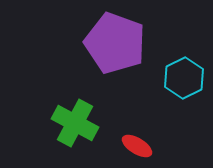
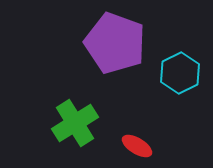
cyan hexagon: moved 4 px left, 5 px up
green cross: rotated 30 degrees clockwise
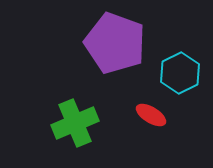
green cross: rotated 9 degrees clockwise
red ellipse: moved 14 px right, 31 px up
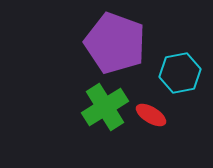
cyan hexagon: rotated 15 degrees clockwise
green cross: moved 30 px right, 16 px up; rotated 9 degrees counterclockwise
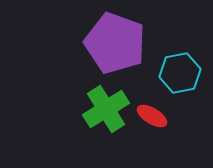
green cross: moved 1 px right, 2 px down
red ellipse: moved 1 px right, 1 px down
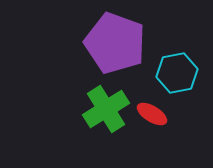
cyan hexagon: moved 3 px left
red ellipse: moved 2 px up
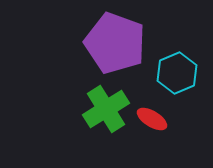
cyan hexagon: rotated 12 degrees counterclockwise
red ellipse: moved 5 px down
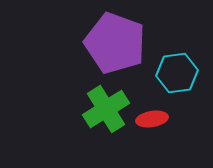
cyan hexagon: rotated 15 degrees clockwise
red ellipse: rotated 40 degrees counterclockwise
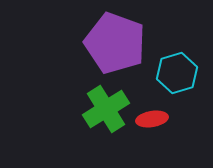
cyan hexagon: rotated 9 degrees counterclockwise
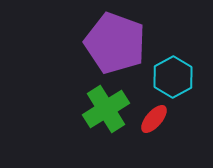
cyan hexagon: moved 4 px left, 4 px down; rotated 12 degrees counterclockwise
red ellipse: moved 2 px right; rotated 40 degrees counterclockwise
